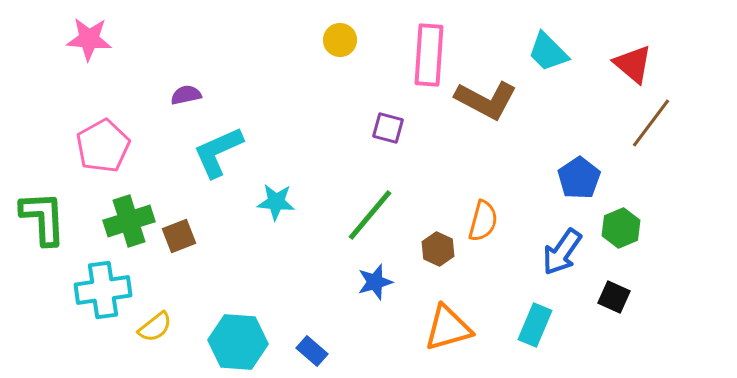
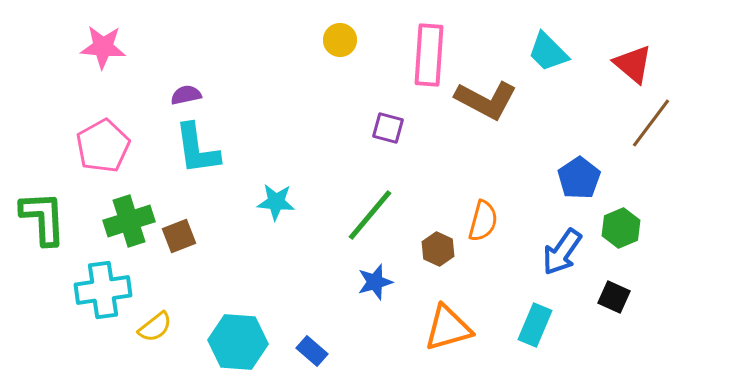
pink star: moved 14 px right, 8 px down
cyan L-shape: moved 21 px left, 3 px up; rotated 74 degrees counterclockwise
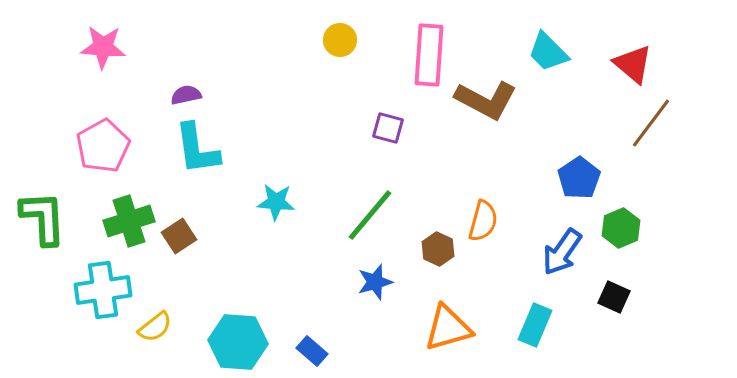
brown square: rotated 12 degrees counterclockwise
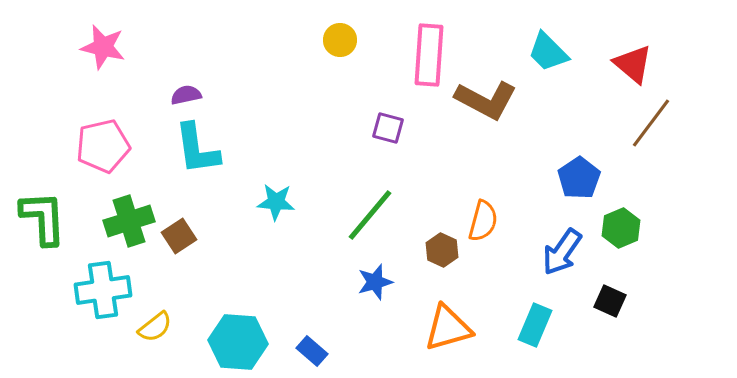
pink star: rotated 9 degrees clockwise
pink pentagon: rotated 16 degrees clockwise
brown hexagon: moved 4 px right, 1 px down
black square: moved 4 px left, 4 px down
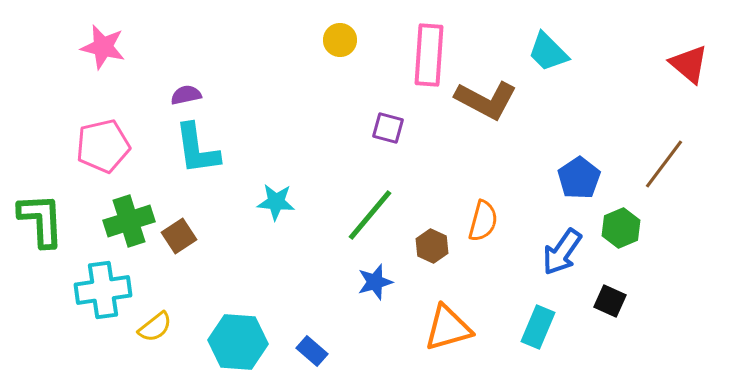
red triangle: moved 56 px right
brown line: moved 13 px right, 41 px down
green L-shape: moved 2 px left, 2 px down
brown hexagon: moved 10 px left, 4 px up
cyan rectangle: moved 3 px right, 2 px down
